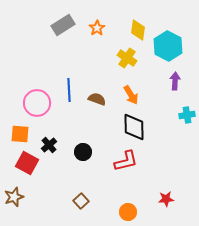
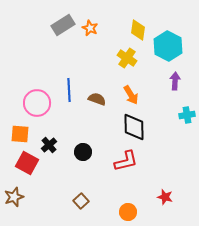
orange star: moved 7 px left; rotated 14 degrees counterclockwise
red star: moved 1 px left, 2 px up; rotated 21 degrees clockwise
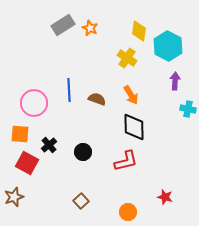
yellow diamond: moved 1 px right, 1 px down
pink circle: moved 3 px left
cyan cross: moved 1 px right, 6 px up; rotated 21 degrees clockwise
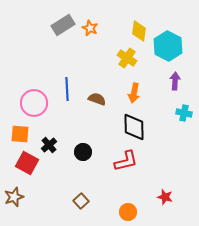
blue line: moved 2 px left, 1 px up
orange arrow: moved 3 px right, 2 px up; rotated 42 degrees clockwise
cyan cross: moved 4 px left, 4 px down
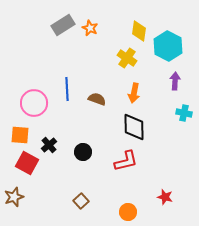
orange square: moved 1 px down
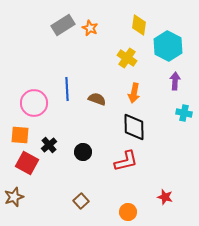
yellow diamond: moved 6 px up
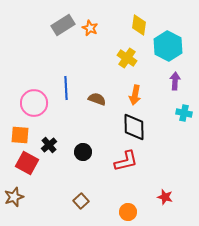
blue line: moved 1 px left, 1 px up
orange arrow: moved 1 px right, 2 px down
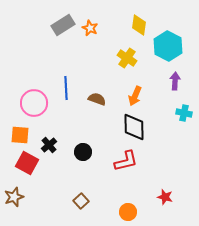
orange arrow: moved 1 px down; rotated 12 degrees clockwise
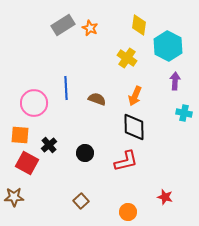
black circle: moved 2 px right, 1 px down
brown star: rotated 18 degrees clockwise
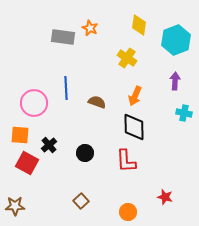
gray rectangle: moved 12 px down; rotated 40 degrees clockwise
cyan hexagon: moved 8 px right, 6 px up; rotated 12 degrees clockwise
brown semicircle: moved 3 px down
red L-shape: rotated 100 degrees clockwise
brown star: moved 1 px right, 9 px down
